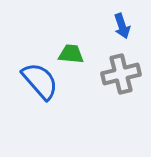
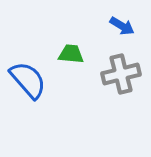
blue arrow: rotated 40 degrees counterclockwise
blue semicircle: moved 12 px left, 1 px up
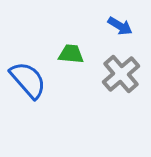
blue arrow: moved 2 px left
gray cross: rotated 27 degrees counterclockwise
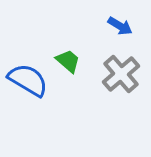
green trapezoid: moved 3 px left, 7 px down; rotated 36 degrees clockwise
blue semicircle: rotated 18 degrees counterclockwise
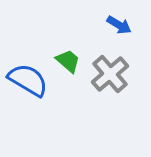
blue arrow: moved 1 px left, 1 px up
gray cross: moved 11 px left
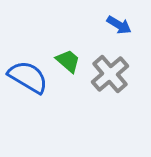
blue semicircle: moved 3 px up
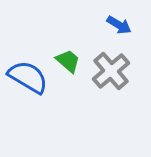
gray cross: moved 1 px right, 3 px up
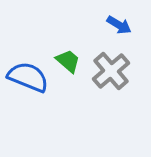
blue semicircle: rotated 9 degrees counterclockwise
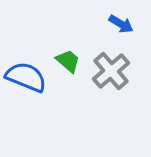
blue arrow: moved 2 px right, 1 px up
blue semicircle: moved 2 px left
